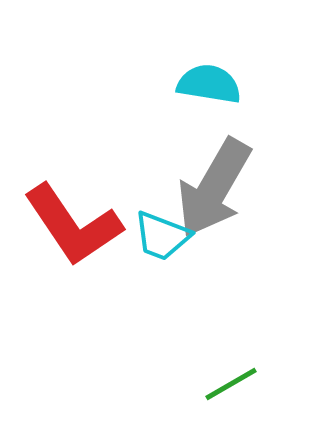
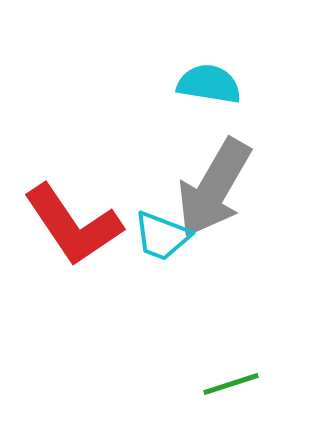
green line: rotated 12 degrees clockwise
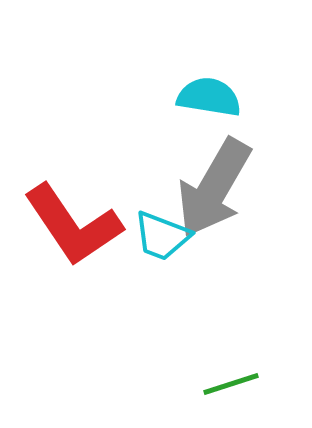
cyan semicircle: moved 13 px down
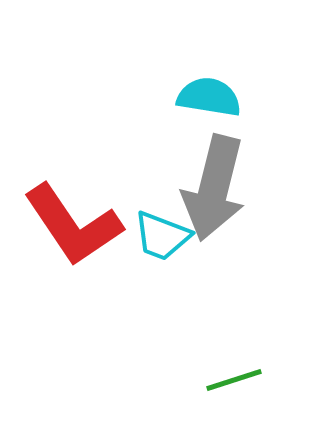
gray arrow: rotated 16 degrees counterclockwise
green line: moved 3 px right, 4 px up
